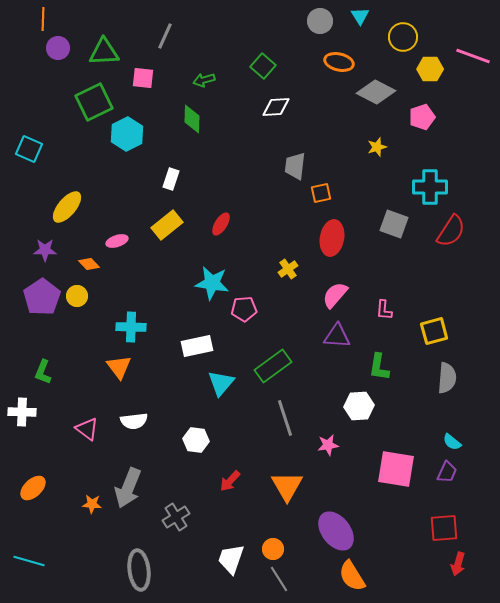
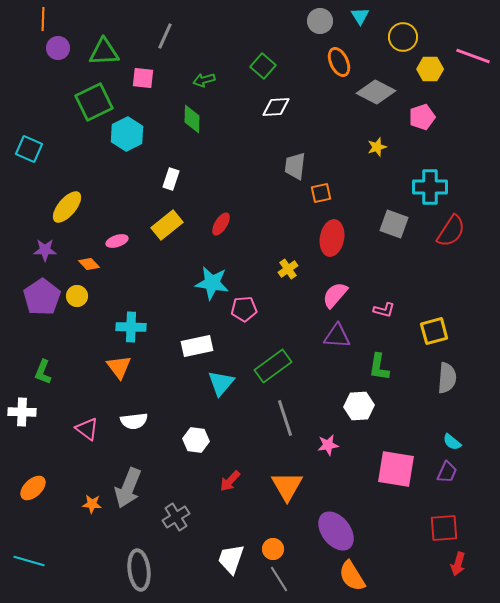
orange ellipse at (339, 62): rotated 52 degrees clockwise
pink L-shape at (384, 310): rotated 80 degrees counterclockwise
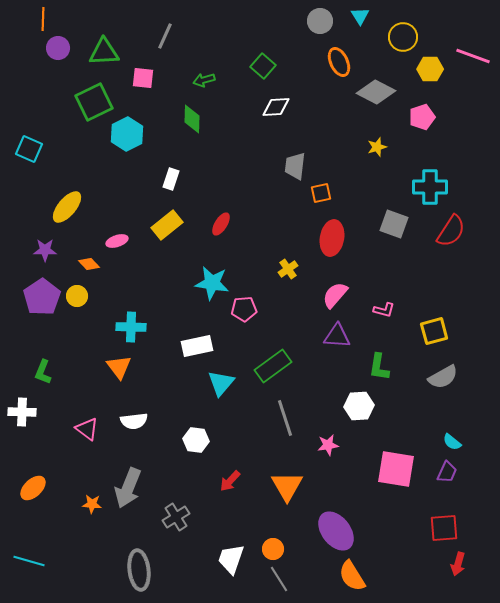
gray semicircle at (447, 378): moved 4 px left, 1 px up; rotated 56 degrees clockwise
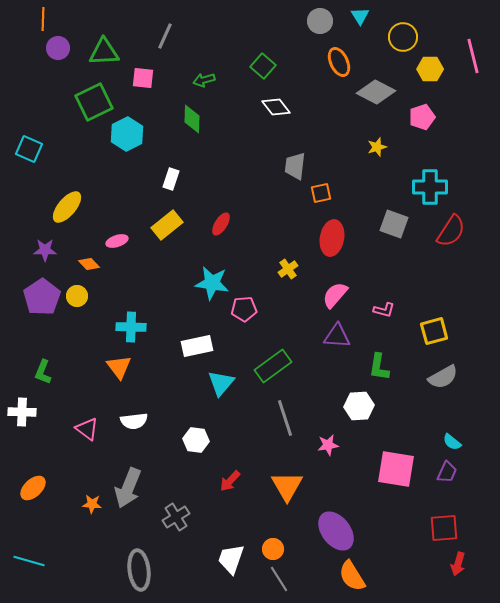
pink line at (473, 56): rotated 56 degrees clockwise
white diamond at (276, 107): rotated 56 degrees clockwise
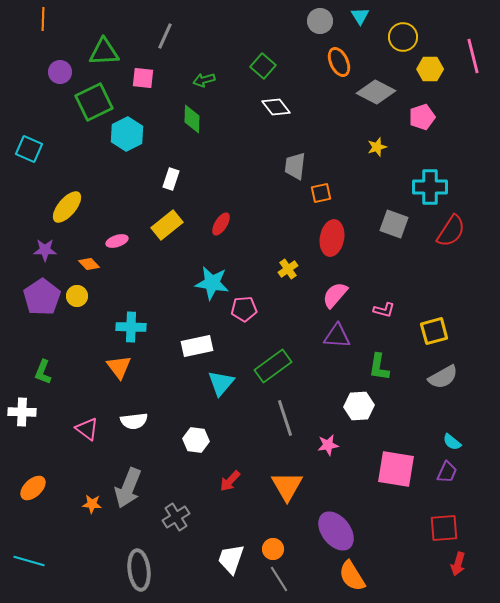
purple circle at (58, 48): moved 2 px right, 24 px down
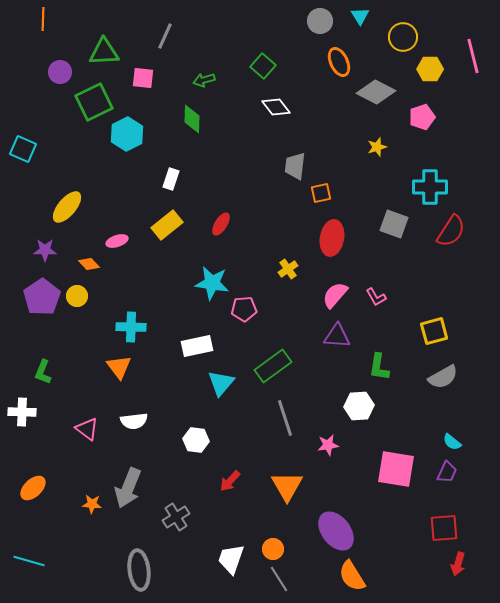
cyan square at (29, 149): moved 6 px left
pink L-shape at (384, 310): moved 8 px left, 13 px up; rotated 45 degrees clockwise
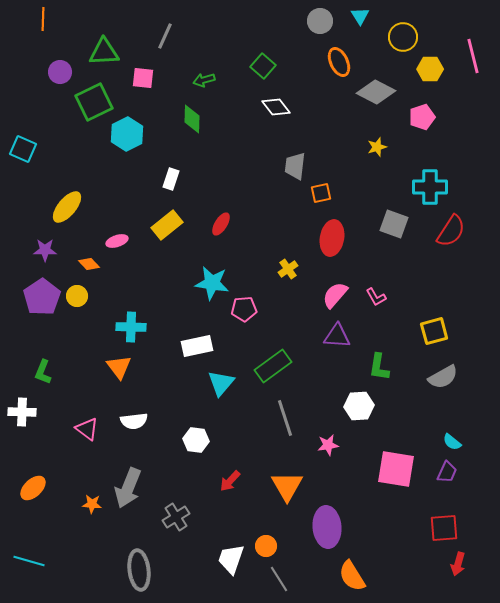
purple ellipse at (336, 531): moved 9 px left, 4 px up; rotated 33 degrees clockwise
orange circle at (273, 549): moved 7 px left, 3 px up
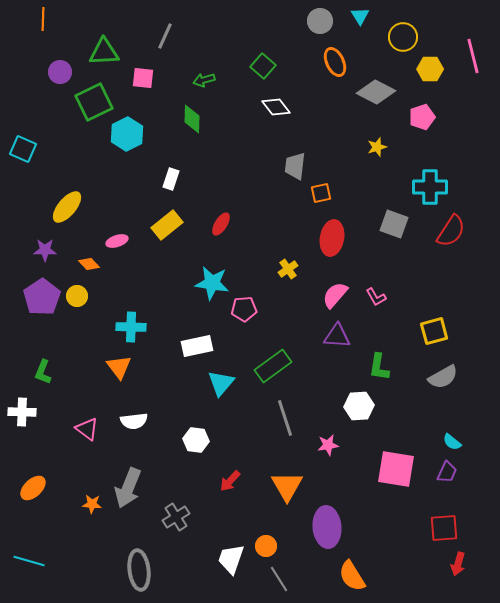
orange ellipse at (339, 62): moved 4 px left
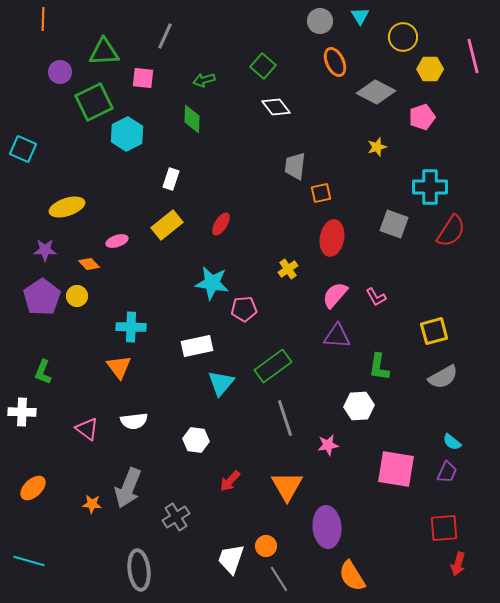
yellow ellipse at (67, 207): rotated 32 degrees clockwise
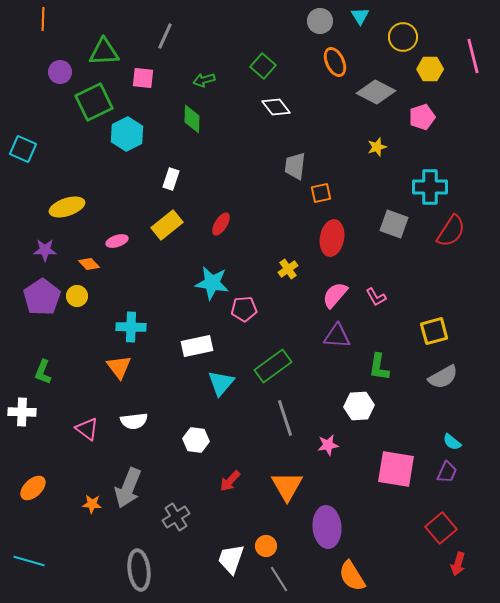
red square at (444, 528): moved 3 px left; rotated 36 degrees counterclockwise
